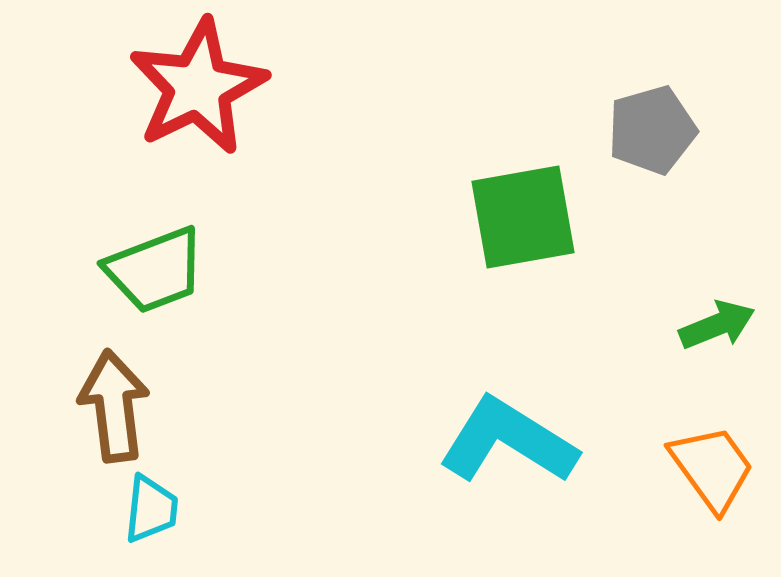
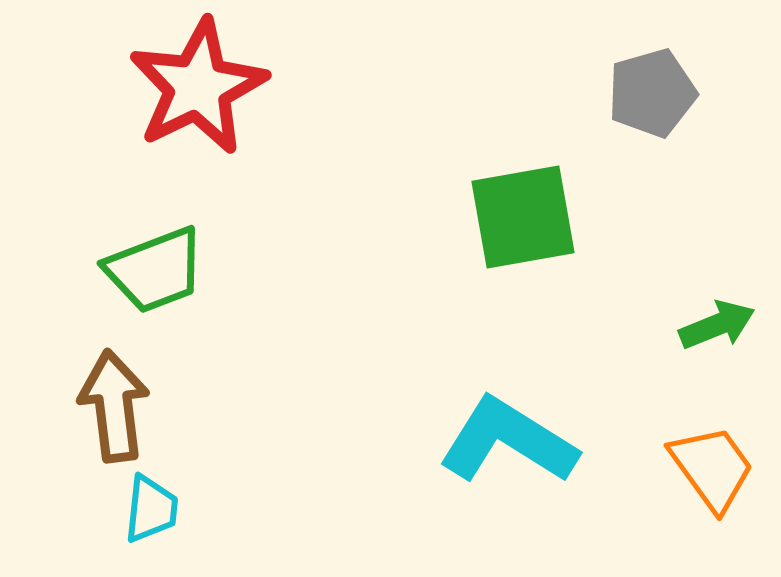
gray pentagon: moved 37 px up
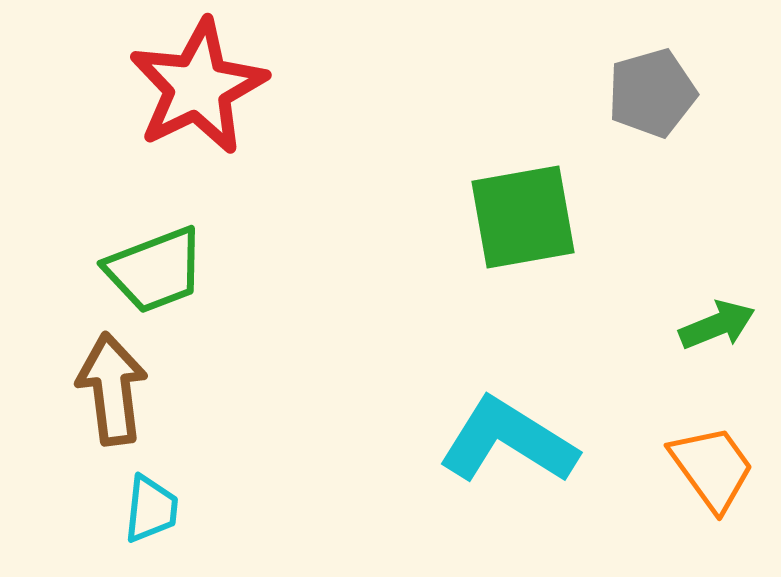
brown arrow: moved 2 px left, 17 px up
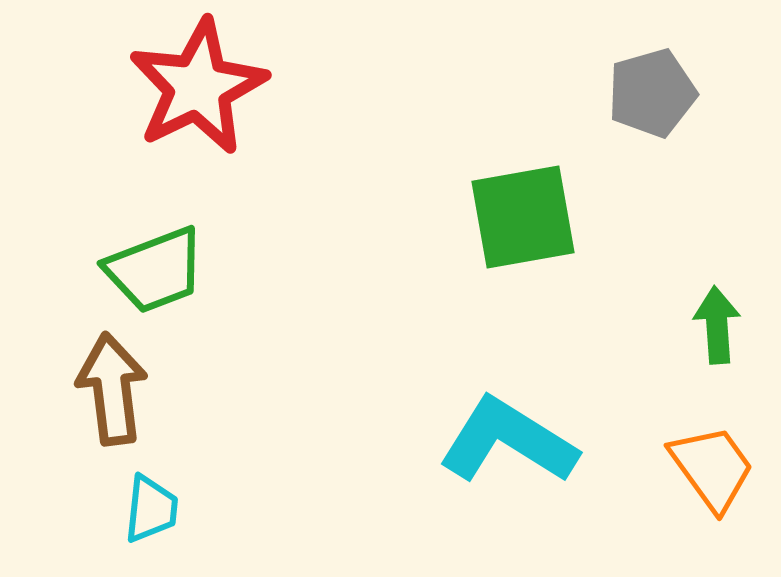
green arrow: rotated 72 degrees counterclockwise
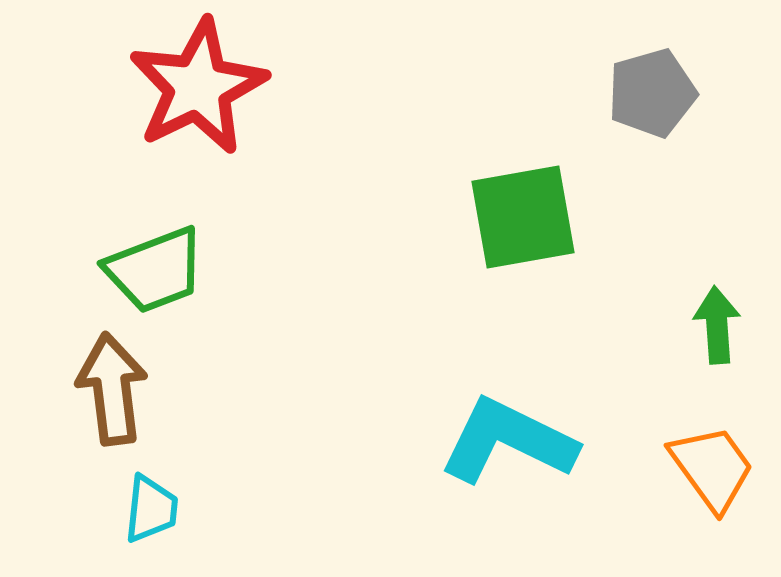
cyan L-shape: rotated 6 degrees counterclockwise
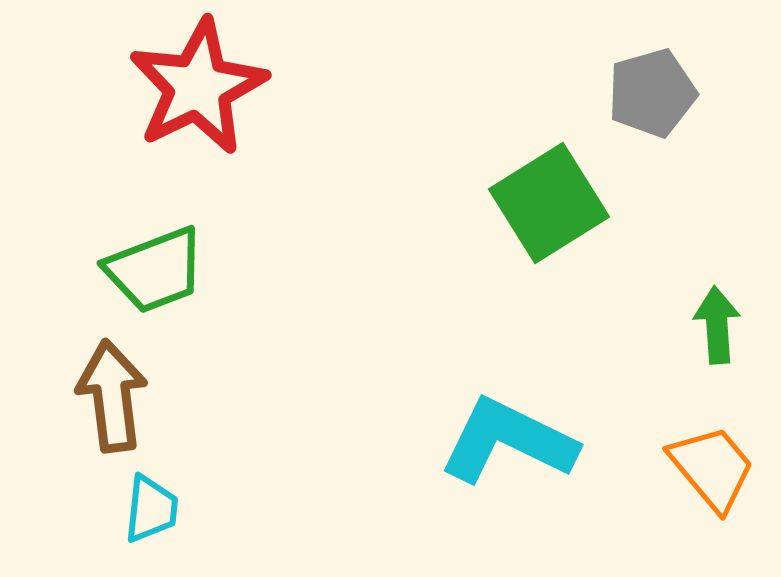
green square: moved 26 px right, 14 px up; rotated 22 degrees counterclockwise
brown arrow: moved 7 px down
orange trapezoid: rotated 4 degrees counterclockwise
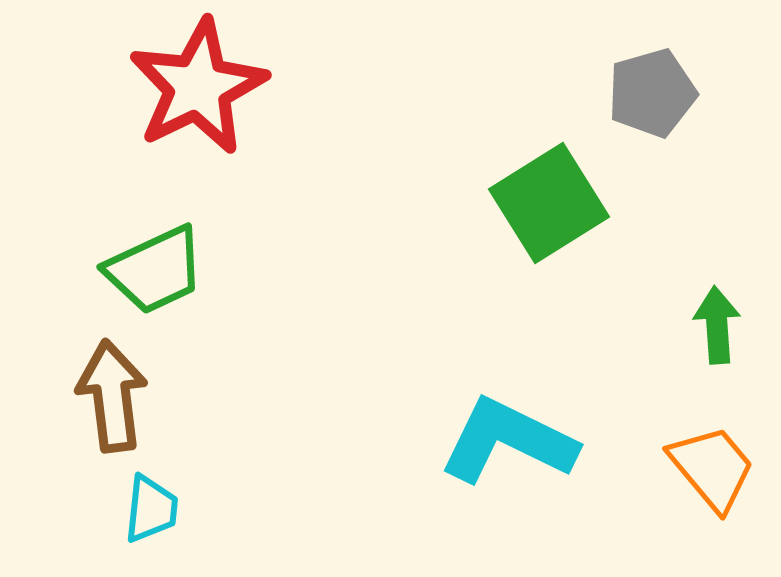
green trapezoid: rotated 4 degrees counterclockwise
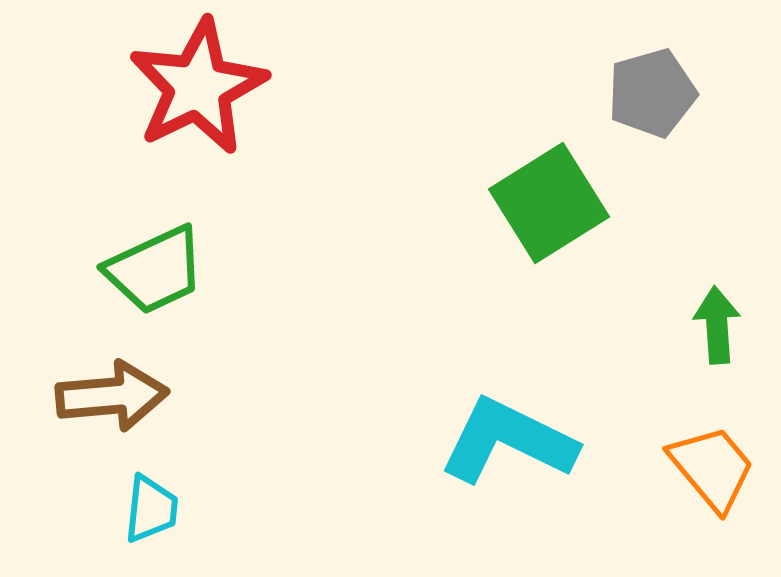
brown arrow: rotated 92 degrees clockwise
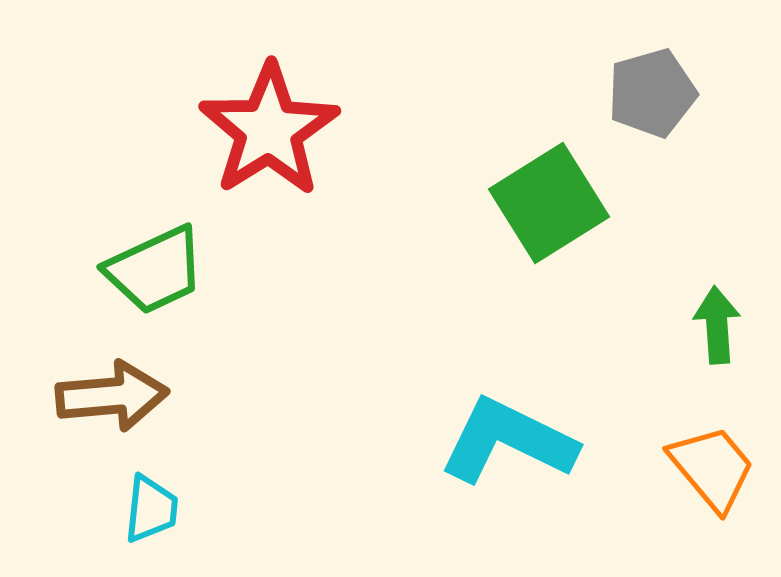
red star: moved 71 px right, 43 px down; rotated 6 degrees counterclockwise
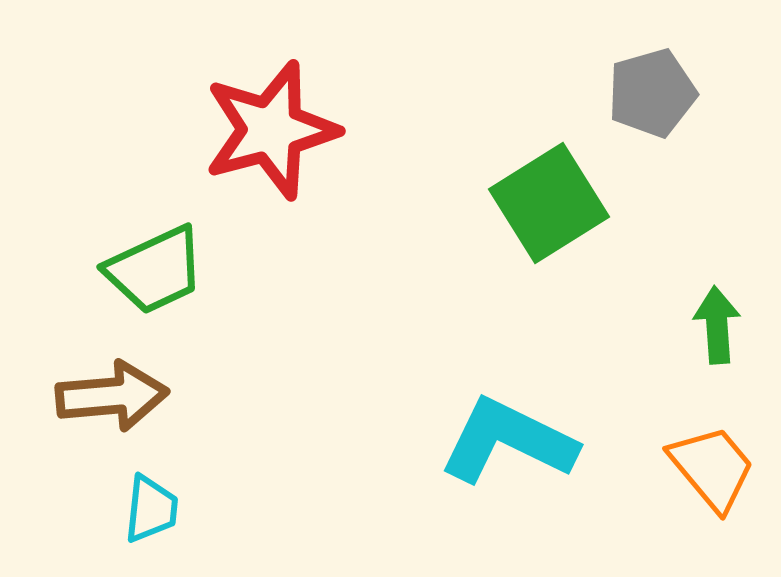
red star: moved 2 px right; rotated 17 degrees clockwise
